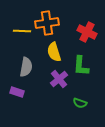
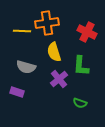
gray semicircle: rotated 96 degrees clockwise
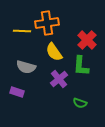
red cross: moved 8 px down; rotated 18 degrees clockwise
yellow semicircle: rotated 18 degrees counterclockwise
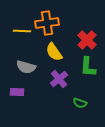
green L-shape: moved 7 px right, 1 px down
purple rectangle: rotated 16 degrees counterclockwise
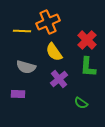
orange cross: moved 1 px right, 1 px up; rotated 15 degrees counterclockwise
purple rectangle: moved 1 px right, 2 px down
green semicircle: moved 1 px right; rotated 16 degrees clockwise
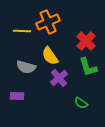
red cross: moved 1 px left, 1 px down
yellow semicircle: moved 4 px left, 4 px down
green L-shape: rotated 20 degrees counterclockwise
purple cross: moved 1 px up
purple rectangle: moved 1 px left, 2 px down
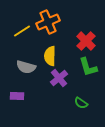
yellow line: rotated 36 degrees counterclockwise
yellow semicircle: rotated 36 degrees clockwise
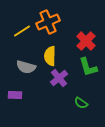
purple rectangle: moved 2 px left, 1 px up
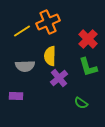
red cross: moved 2 px right, 2 px up
gray semicircle: moved 1 px left, 1 px up; rotated 18 degrees counterclockwise
purple rectangle: moved 1 px right, 1 px down
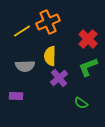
green L-shape: rotated 85 degrees clockwise
